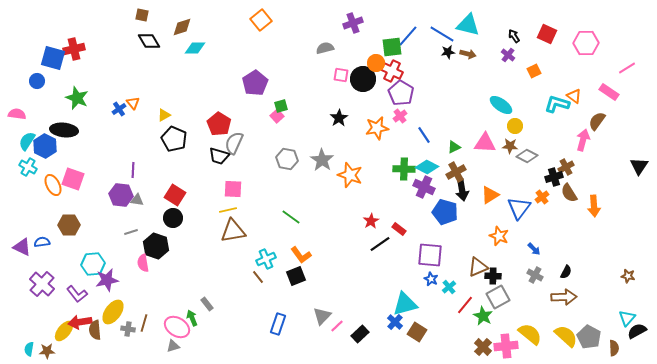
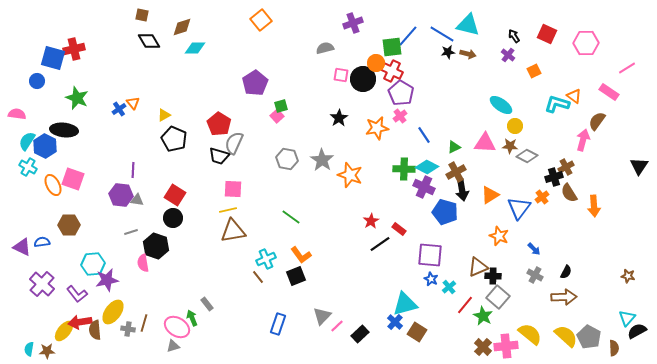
gray square at (498, 297): rotated 20 degrees counterclockwise
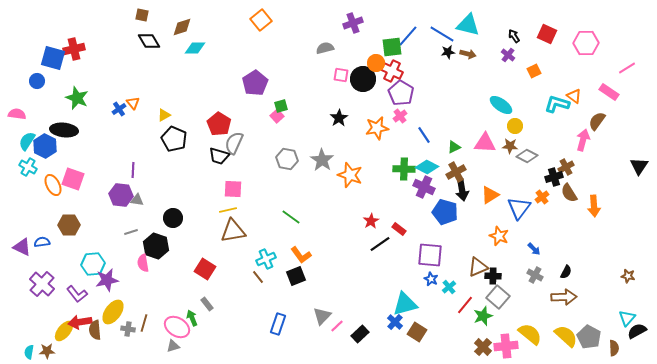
red square at (175, 195): moved 30 px right, 74 px down
green star at (483, 316): rotated 24 degrees clockwise
cyan semicircle at (29, 349): moved 3 px down
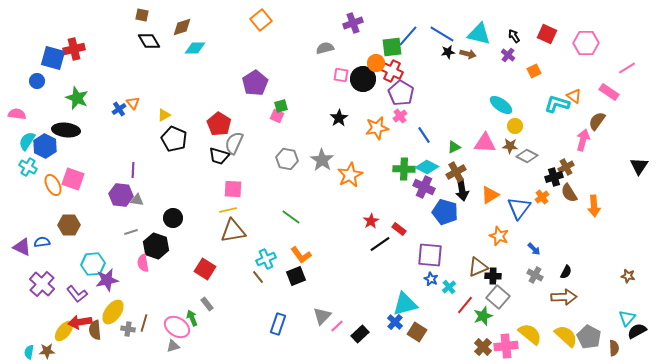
cyan triangle at (468, 25): moved 11 px right, 9 px down
pink square at (277, 116): rotated 24 degrees counterclockwise
black ellipse at (64, 130): moved 2 px right
orange star at (350, 175): rotated 25 degrees clockwise
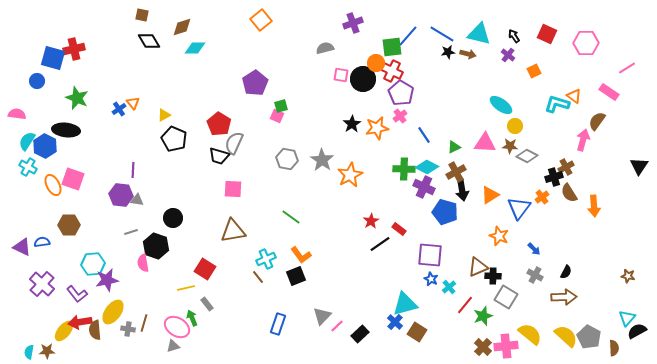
black star at (339, 118): moved 13 px right, 6 px down
yellow line at (228, 210): moved 42 px left, 78 px down
gray square at (498, 297): moved 8 px right; rotated 10 degrees counterclockwise
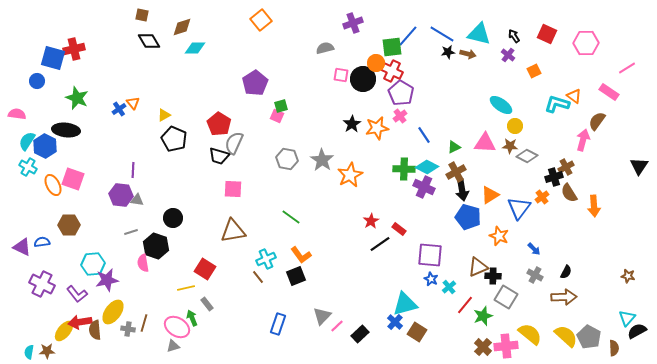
blue pentagon at (445, 212): moved 23 px right, 5 px down
purple cross at (42, 284): rotated 15 degrees counterclockwise
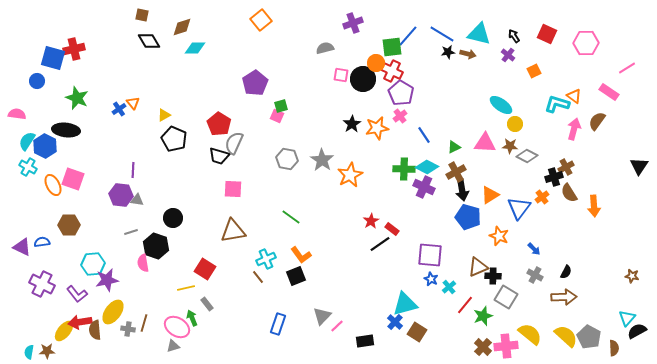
yellow circle at (515, 126): moved 2 px up
pink arrow at (583, 140): moved 9 px left, 11 px up
red rectangle at (399, 229): moved 7 px left
brown star at (628, 276): moved 4 px right
black rectangle at (360, 334): moved 5 px right, 7 px down; rotated 36 degrees clockwise
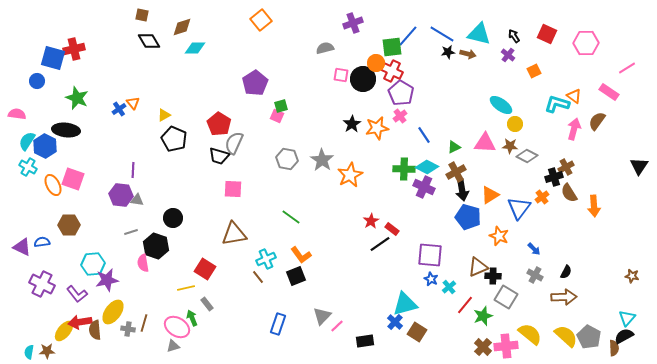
brown triangle at (233, 231): moved 1 px right, 3 px down
black semicircle at (637, 331): moved 13 px left, 5 px down
